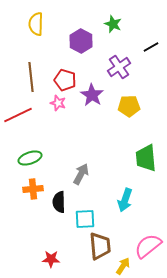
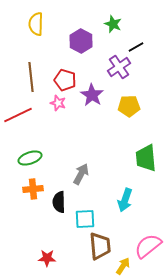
black line: moved 15 px left
red star: moved 4 px left, 1 px up
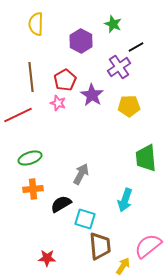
red pentagon: rotated 25 degrees clockwise
black semicircle: moved 2 px right, 2 px down; rotated 60 degrees clockwise
cyan square: rotated 20 degrees clockwise
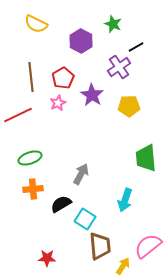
yellow semicircle: rotated 65 degrees counterclockwise
red pentagon: moved 2 px left, 2 px up
pink star: rotated 28 degrees clockwise
cyan square: rotated 15 degrees clockwise
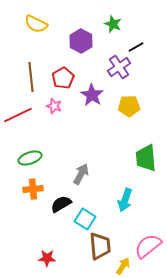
pink star: moved 4 px left, 3 px down; rotated 28 degrees counterclockwise
